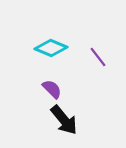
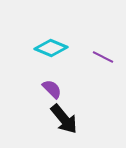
purple line: moved 5 px right; rotated 25 degrees counterclockwise
black arrow: moved 1 px up
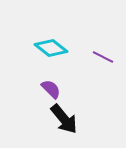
cyan diamond: rotated 16 degrees clockwise
purple semicircle: moved 1 px left
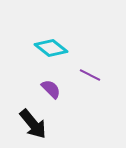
purple line: moved 13 px left, 18 px down
black arrow: moved 31 px left, 5 px down
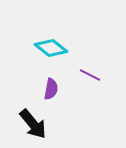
purple semicircle: rotated 55 degrees clockwise
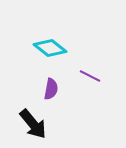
cyan diamond: moved 1 px left
purple line: moved 1 px down
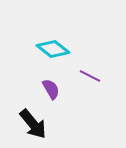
cyan diamond: moved 3 px right, 1 px down
purple semicircle: rotated 40 degrees counterclockwise
